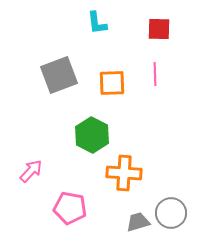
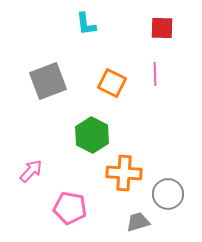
cyan L-shape: moved 11 px left, 1 px down
red square: moved 3 px right, 1 px up
gray square: moved 11 px left, 6 px down
orange square: rotated 28 degrees clockwise
gray circle: moved 3 px left, 19 px up
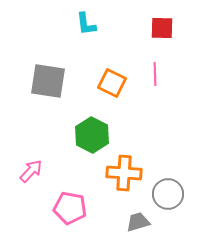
gray square: rotated 30 degrees clockwise
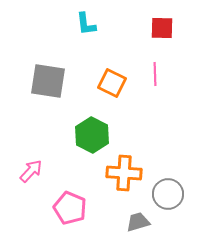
pink pentagon: rotated 12 degrees clockwise
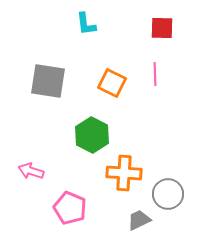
pink arrow: rotated 115 degrees counterclockwise
gray trapezoid: moved 1 px right, 2 px up; rotated 10 degrees counterclockwise
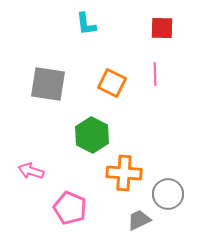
gray square: moved 3 px down
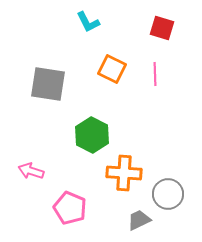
cyan L-shape: moved 2 px right, 2 px up; rotated 20 degrees counterclockwise
red square: rotated 15 degrees clockwise
orange square: moved 14 px up
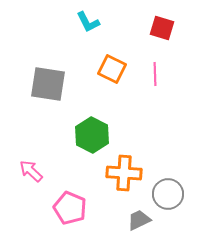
pink arrow: rotated 25 degrees clockwise
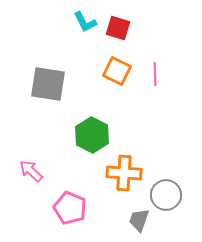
cyan L-shape: moved 3 px left
red square: moved 44 px left
orange square: moved 5 px right, 2 px down
gray circle: moved 2 px left, 1 px down
gray trapezoid: rotated 45 degrees counterclockwise
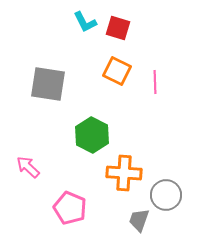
pink line: moved 8 px down
pink arrow: moved 3 px left, 4 px up
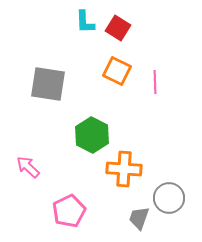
cyan L-shape: rotated 25 degrees clockwise
red square: rotated 15 degrees clockwise
orange cross: moved 4 px up
gray circle: moved 3 px right, 3 px down
pink pentagon: moved 1 px left, 3 px down; rotated 24 degrees clockwise
gray trapezoid: moved 2 px up
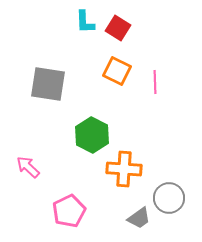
gray trapezoid: rotated 145 degrees counterclockwise
